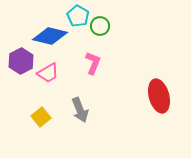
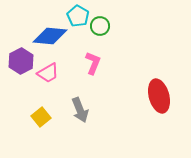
blue diamond: rotated 8 degrees counterclockwise
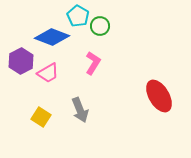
blue diamond: moved 2 px right, 1 px down; rotated 16 degrees clockwise
pink L-shape: rotated 10 degrees clockwise
red ellipse: rotated 16 degrees counterclockwise
yellow square: rotated 18 degrees counterclockwise
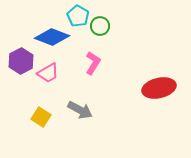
red ellipse: moved 8 px up; rotated 72 degrees counterclockwise
gray arrow: rotated 40 degrees counterclockwise
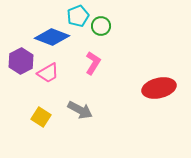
cyan pentagon: rotated 20 degrees clockwise
green circle: moved 1 px right
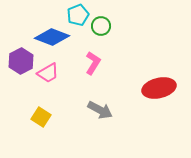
cyan pentagon: moved 1 px up
gray arrow: moved 20 px right
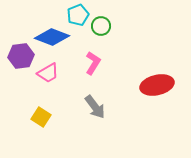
purple hexagon: moved 5 px up; rotated 20 degrees clockwise
red ellipse: moved 2 px left, 3 px up
gray arrow: moved 5 px left, 3 px up; rotated 25 degrees clockwise
